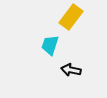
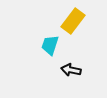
yellow rectangle: moved 2 px right, 4 px down
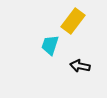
black arrow: moved 9 px right, 4 px up
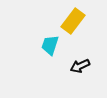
black arrow: rotated 36 degrees counterclockwise
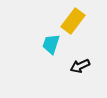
cyan trapezoid: moved 1 px right, 1 px up
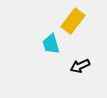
cyan trapezoid: rotated 35 degrees counterclockwise
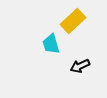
yellow rectangle: rotated 10 degrees clockwise
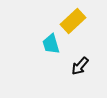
black arrow: rotated 24 degrees counterclockwise
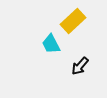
cyan trapezoid: rotated 10 degrees counterclockwise
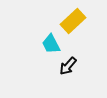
black arrow: moved 12 px left
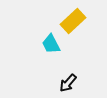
black arrow: moved 17 px down
